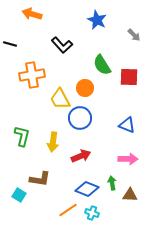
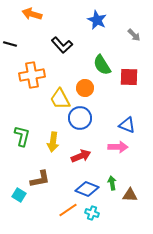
pink arrow: moved 10 px left, 12 px up
brown L-shape: rotated 20 degrees counterclockwise
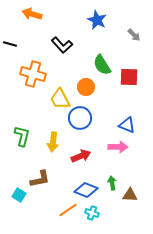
orange cross: moved 1 px right, 1 px up; rotated 25 degrees clockwise
orange circle: moved 1 px right, 1 px up
blue diamond: moved 1 px left, 1 px down
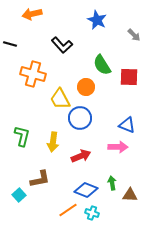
orange arrow: rotated 30 degrees counterclockwise
cyan square: rotated 16 degrees clockwise
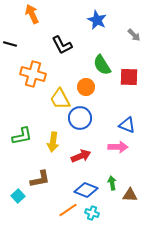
orange arrow: rotated 78 degrees clockwise
black L-shape: rotated 15 degrees clockwise
green L-shape: rotated 65 degrees clockwise
cyan square: moved 1 px left, 1 px down
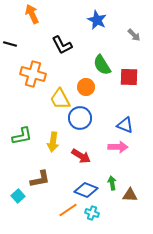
blue triangle: moved 2 px left
red arrow: rotated 54 degrees clockwise
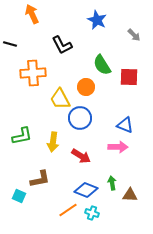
orange cross: moved 1 px up; rotated 20 degrees counterclockwise
cyan square: moved 1 px right; rotated 24 degrees counterclockwise
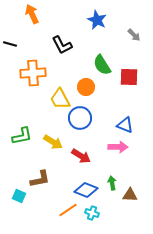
yellow arrow: rotated 66 degrees counterclockwise
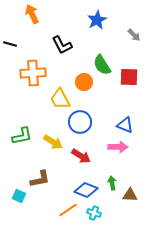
blue star: rotated 18 degrees clockwise
orange circle: moved 2 px left, 5 px up
blue circle: moved 4 px down
cyan cross: moved 2 px right
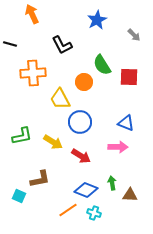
blue triangle: moved 1 px right, 2 px up
